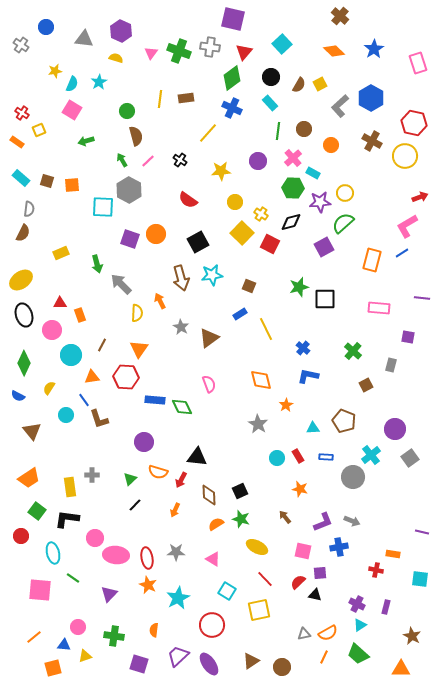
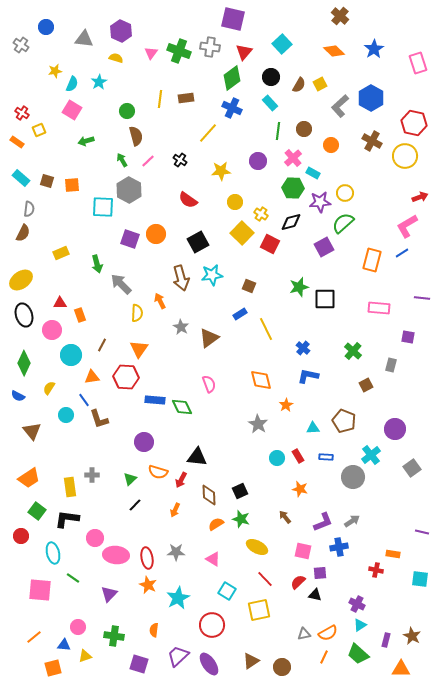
gray square at (410, 458): moved 2 px right, 10 px down
gray arrow at (352, 521): rotated 56 degrees counterclockwise
purple rectangle at (386, 607): moved 33 px down
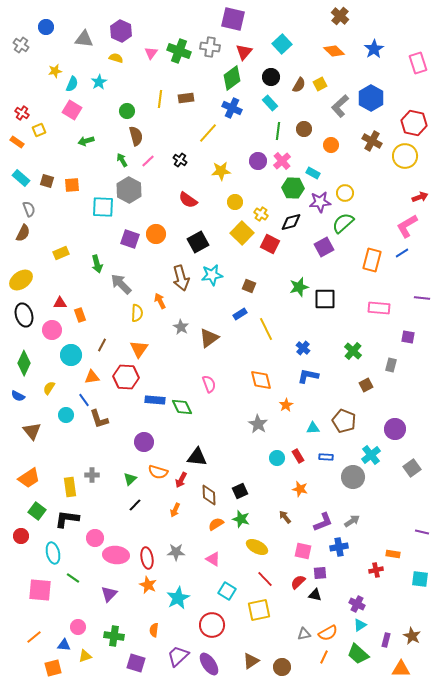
pink cross at (293, 158): moved 11 px left, 3 px down
gray semicircle at (29, 209): rotated 28 degrees counterclockwise
red cross at (376, 570): rotated 24 degrees counterclockwise
purple square at (139, 664): moved 3 px left, 1 px up
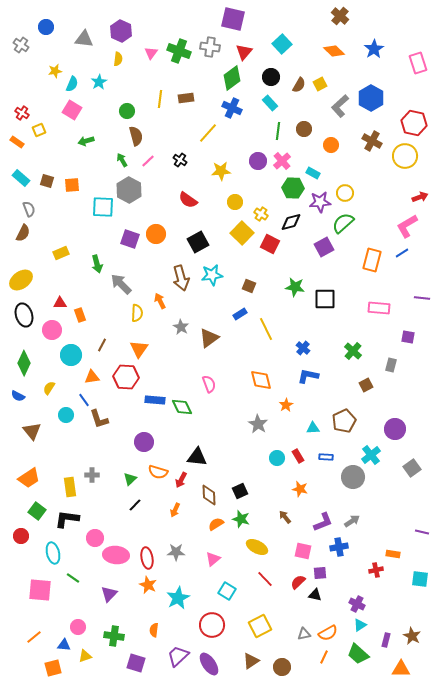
yellow semicircle at (116, 58): moved 2 px right, 1 px down; rotated 80 degrees clockwise
green star at (299, 287): moved 4 px left; rotated 24 degrees clockwise
brown pentagon at (344, 421): rotated 25 degrees clockwise
pink triangle at (213, 559): rotated 49 degrees clockwise
yellow square at (259, 610): moved 1 px right, 16 px down; rotated 15 degrees counterclockwise
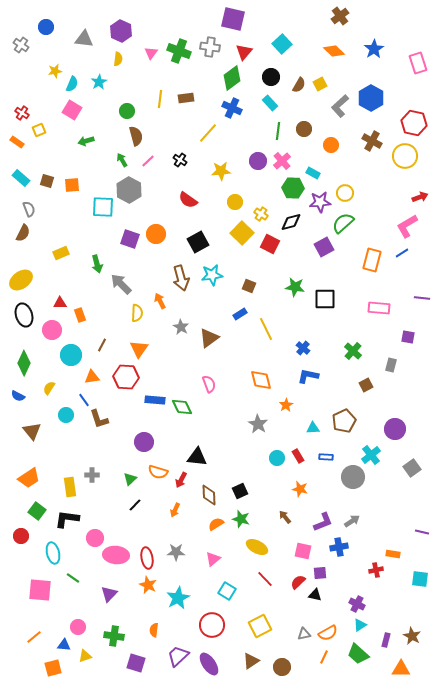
brown cross at (340, 16): rotated 12 degrees clockwise
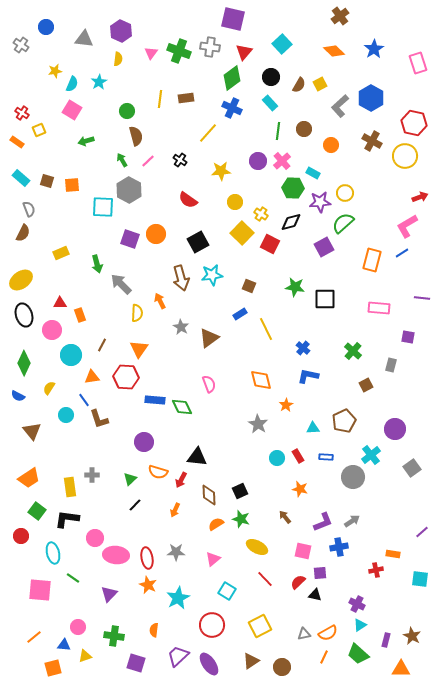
purple line at (422, 532): rotated 56 degrees counterclockwise
